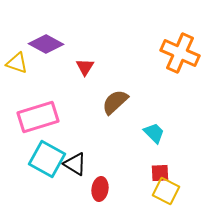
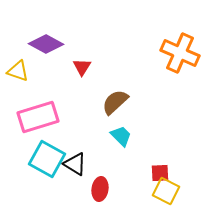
yellow triangle: moved 1 px right, 8 px down
red triangle: moved 3 px left
cyan trapezoid: moved 33 px left, 3 px down
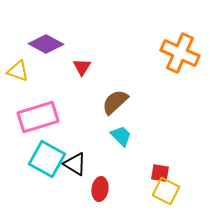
red square: rotated 12 degrees clockwise
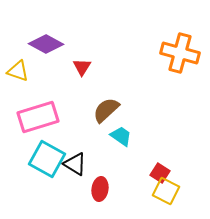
orange cross: rotated 9 degrees counterclockwise
brown semicircle: moved 9 px left, 8 px down
cyan trapezoid: rotated 10 degrees counterclockwise
red square: rotated 24 degrees clockwise
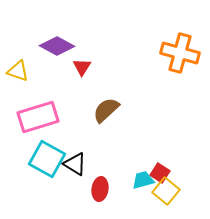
purple diamond: moved 11 px right, 2 px down
cyan trapezoid: moved 22 px right, 44 px down; rotated 50 degrees counterclockwise
yellow square: rotated 12 degrees clockwise
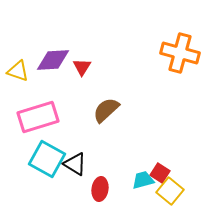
purple diamond: moved 4 px left, 14 px down; rotated 32 degrees counterclockwise
yellow square: moved 4 px right
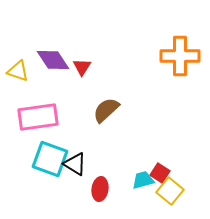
orange cross: moved 3 px down; rotated 15 degrees counterclockwise
purple diamond: rotated 60 degrees clockwise
pink rectangle: rotated 9 degrees clockwise
cyan square: moved 3 px right; rotated 9 degrees counterclockwise
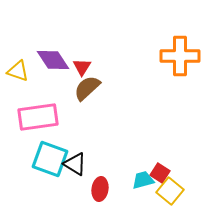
brown semicircle: moved 19 px left, 22 px up
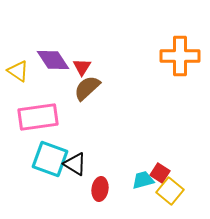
yellow triangle: rotated 15 degrees clockwise
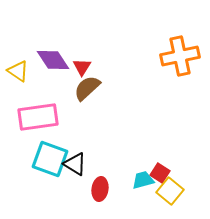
orange cross: rotated 12 degrees counterclockwise
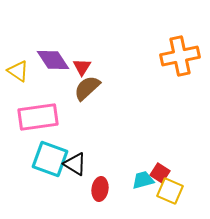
yellow square: rotated 16 degrees counterclockwise
